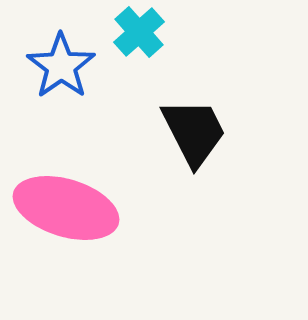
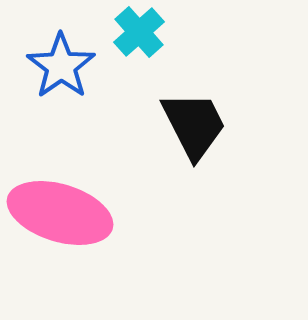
black trapezoid: moved 7 px up
pink ellipse: moved 6 px left, 5 px down
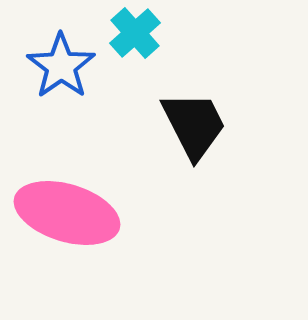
cyan cross: moved 4 px left, 1 px down
pink ellipse: moved 7 px right
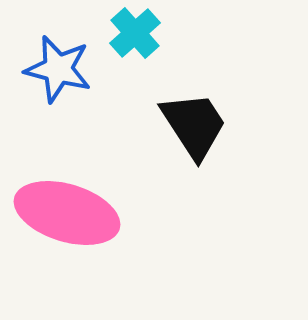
blue star: moved 3 px left, 3 px down; rotated 22 degrees counterclockwise
black trapezoid: rotated 6 degrees counterclockwise
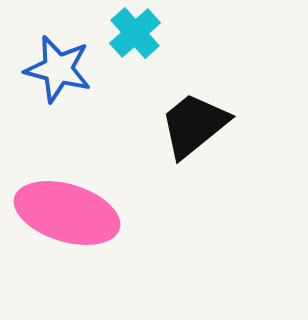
black trapezoid: rotated 96 degrees counterclockwise
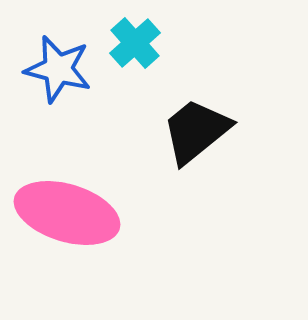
cyan cross: moved 10 px down
black trapezoid: moved 2 px right, 6 px down
